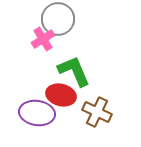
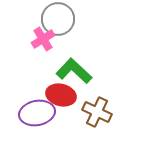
green L-shape: rotated 24 degrees counterclockwise
purple ellipse: rotated 20 degrees counterclockwise
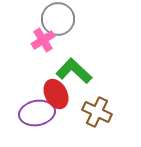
pink cross: moved 1 px down
red ellipse: moved 5 px left, 1 px up; rotated 48 degrees clockwise
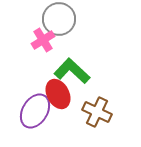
gray circle: moved 1 px right
green L-shape: moved 2 px left
red ellipse: moved 2 px right
purple ellipse: moved 2 px left, 2 px up; rotated 48 degrees counterclockwise
